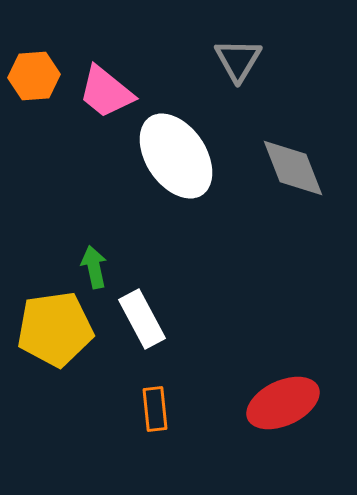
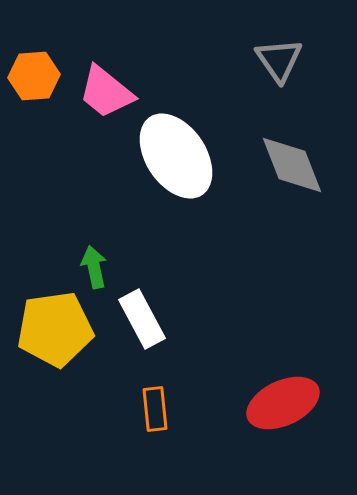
gray triangle: moved 41 px right; rotated 6 degrees counterclockwise
gray diamond: moved 1 px left, 3 px up
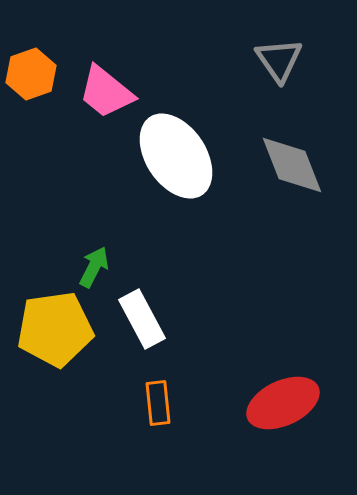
orange hexagon: moved 3 px left, 2 px up; rotated 15 degrees counterclockwise
green arrow: rotated 39 degrees clockwise
orange rectangle: moved 3 px right, 6 px up
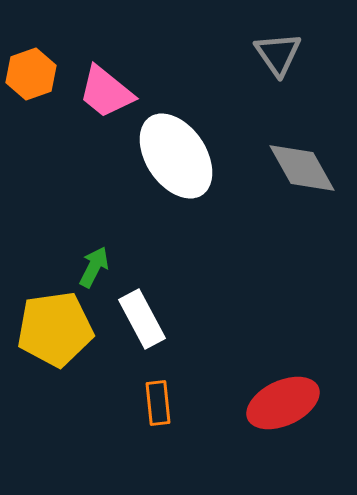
gray triangle: moved 1 px left, 6 px up
gray diamond: moved 10 px right, 3 px down; rotated 8 degrees counterclockwise
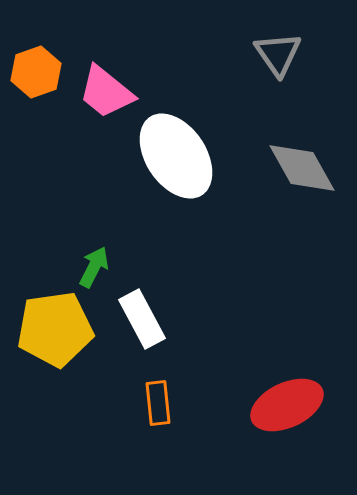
orange hexagon: moved 5 px right, 2 px up
red ellipse: moved 4 px right, 2 px down
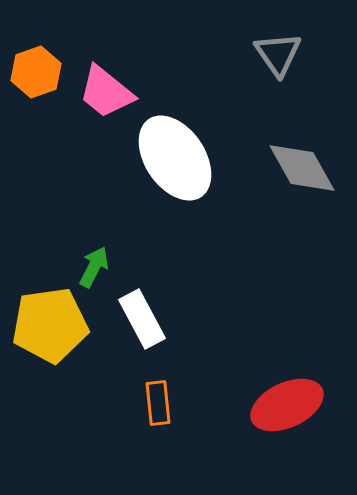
white ellipse: moved 1 px left, 2 px down
yellow pentagon: moved 5 px left, 4 px up
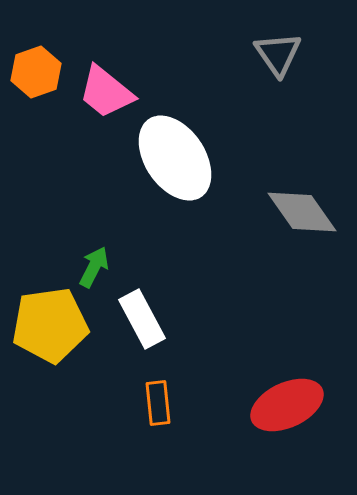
gray diamond: moved 44 px down; rotated 6 degrees counterclockwise
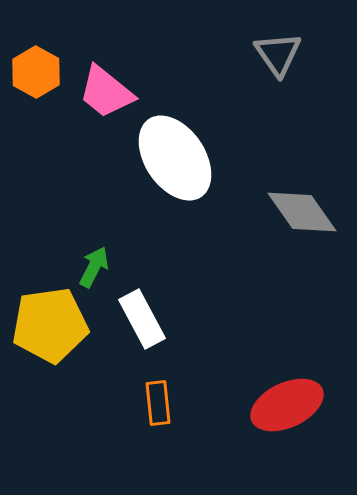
orange hexagon: rotated 12 degrees counterclockwise
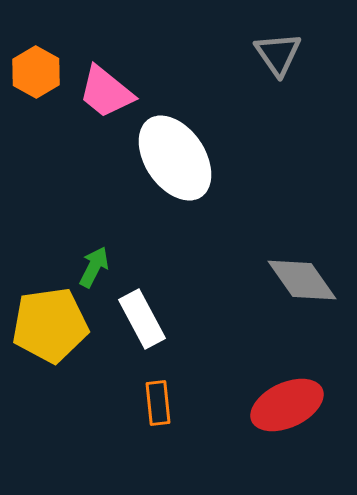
gray diamond: moved 68 px down
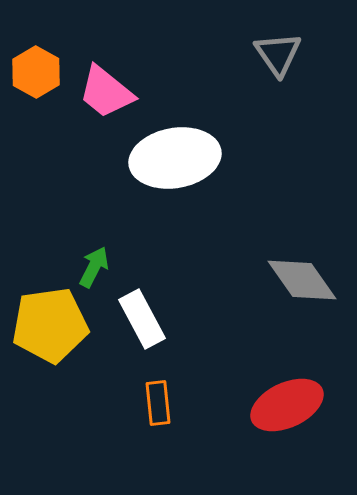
white ellipse: rotated 66 degrees counterclockwise
